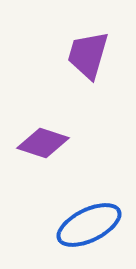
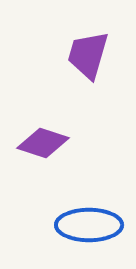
blue ellipse: rotated 26 degrees clockwise
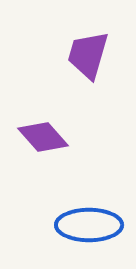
purple diamond: moved 6 px up; rotated 30 degrees clockwise
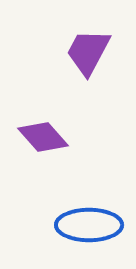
purple trapezoid: moved 3 px up; rotated 12 degrees clockwise
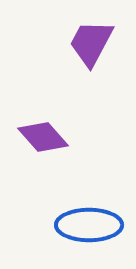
purple trapezoid: moved 3 px right, 9 px up
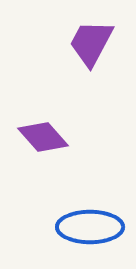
blue ellipse: moved 1 px right, 2 px down
